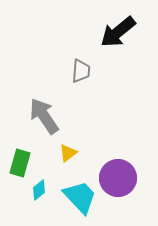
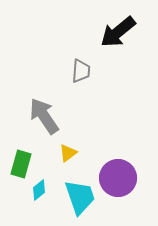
green rectangle: moved 1 px right, 1 px down
cyan trapezoid: rotated 24 degrees clockwise
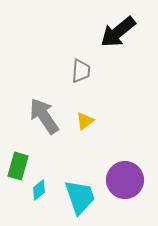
yellow triangle: moved 17 px right, 32 px up
green rectangle: moved 3 px left, 2 px down
purple circle: moved 7 px right, 2 px down
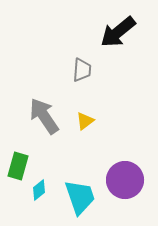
gray trapezoid: moved 1 px right, 1 px up
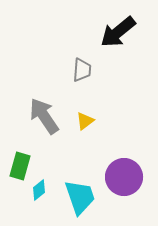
green rectangle: moved 2 px right
purple circle: moved 1 px left, 3 px up
